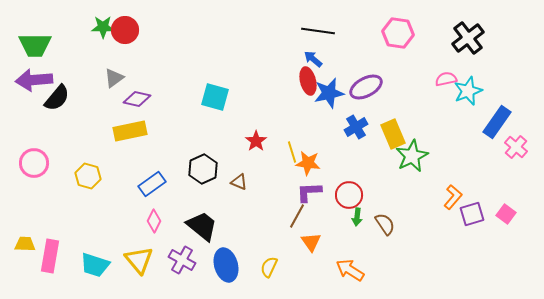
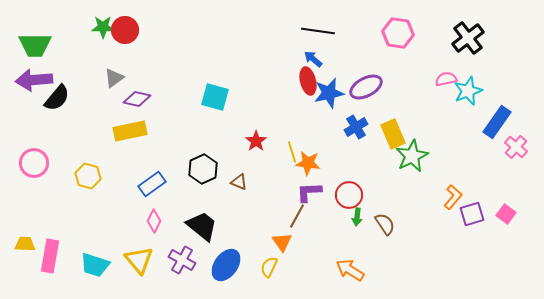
orange triangle at (311, 242): moved 29 px left
blue ellipse at (226, 265): rotated 52 degrees clockwise
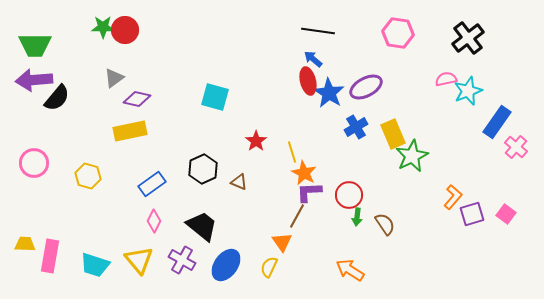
blue star at (329, 93): rotated 28 degrees counterclockwise
orange star at (308, 163): moved 4 px left, 10 px down; rotated 20 degrees clockwise
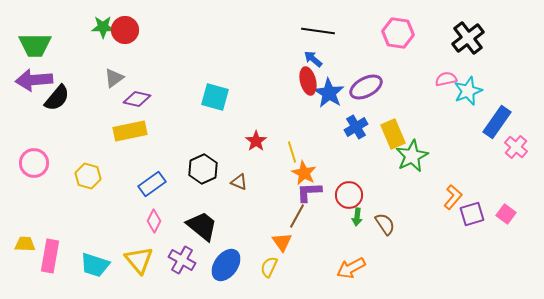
orange arrow at (350, 270): moved 1 px right, 2 px up; rotated 60 degrees counterclockwise
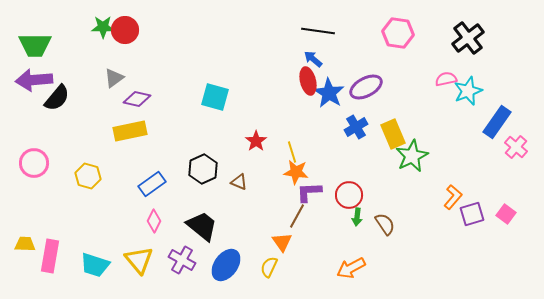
orange star at (304, 173): moved 8 px left, 1 px up; rotated 20 degrees counterclockwise
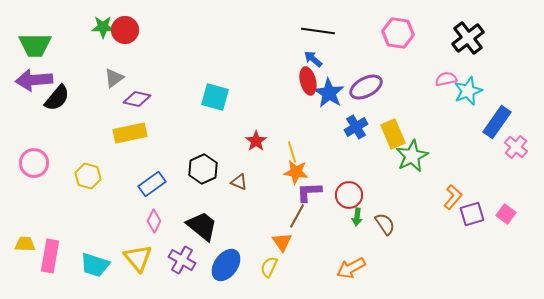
yellow rectangle at (130, 131): moved 2 px down
yellow triangle at (139, 260): moved 1 px left, 2 px up
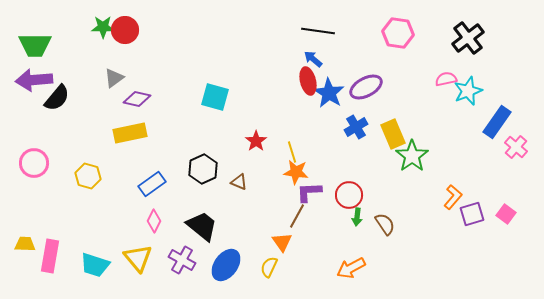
green star at (412, 156): rotated 8 degrees counterclockwise
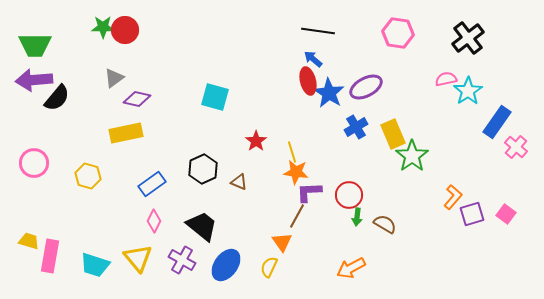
cyan star at (468, 91): rotated 12 degrees counterclockwise
yellow rectangle at (130, 133): moved 4 px left
brown semicircle at (385, 224): rotated 25 degrees counterclockwise
yellow trapezoid at (25, 244): moved 4 px right, 3 px up; rotated 15 degrees clockwise
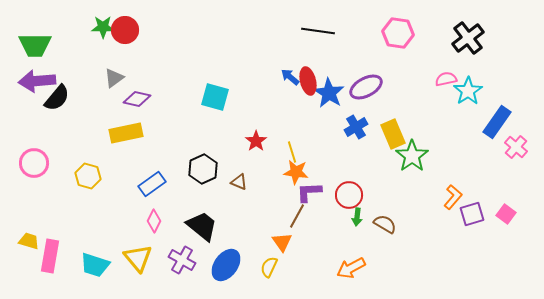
blue arrow at (313, 59): moved 23 px left, 18 px down
purple arrow at (34, 80): moved 3 px right, 1 px down
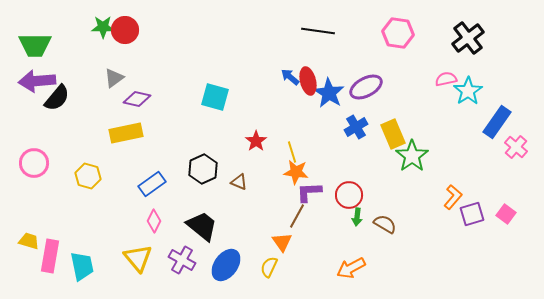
cyan trapezoid at (95, 265): moved 13 px left, 1 px down; rotated 120 degrees counterclockwise
